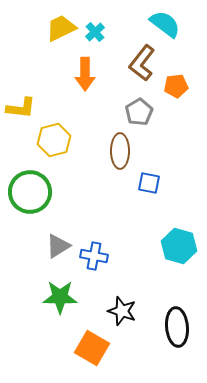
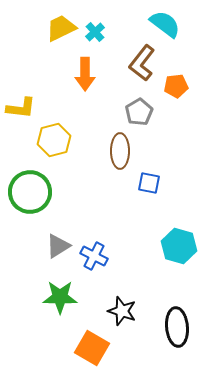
blue cross: rotated 16 degrees clockwise
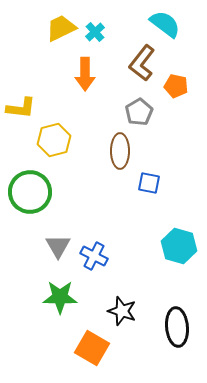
orange pentagon: rotated 20 degrees clockwise
gray triangle: rotated 28 degrees counterclockwise
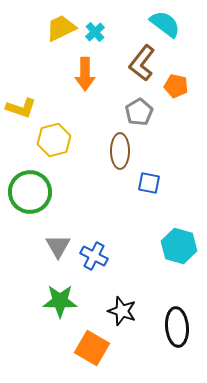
yellow L-shape: rotated 12 degrees clockwise
green star: moved 4 px down
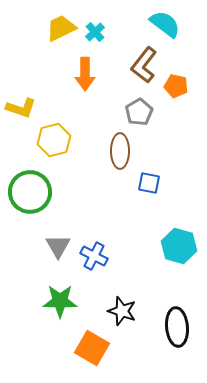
brown L-shape: moved 2 px right, 2 px down
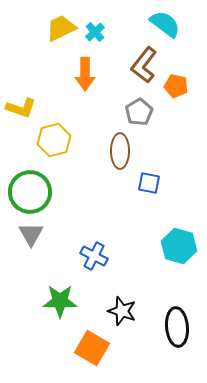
gray triangle: moved 27 px left, 12 px up
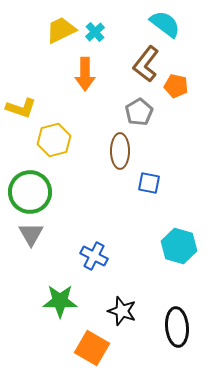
yellow trapezoid: moved 2 px down
brown L-shape: moved 2 px right, 1 px up
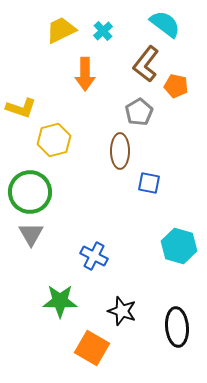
cyan cross: moved 8 px right, 1 px up
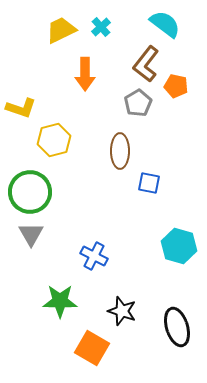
cyan cross: moved 2 px left, 4 px up
gray pentagon: moved 1 px left, 9 px up
black ellipse: rotated 12 degrees counterclockwise
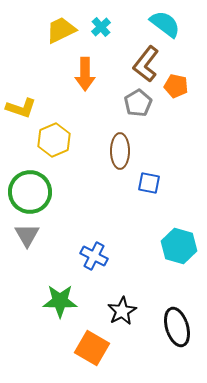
yellow hexagon: rotated 8 degrees counterclockwise
gray triangle: moved 4 px left, 1 px down
black star: rotated 24 degrees clockwise
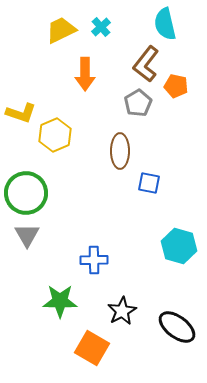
cyan semicircle: rotated 140 degrees counterclockwise
yellow L-shape: moved 5 px down
yellow hexagon: moved 1 px right, 5 px up
green circle: moved 4 px left, 1 px down
blue cross: moved 4 px down; rotated 28 degrees counterclockwise
black ellipse: rotated 36 degrees counterclockwise
